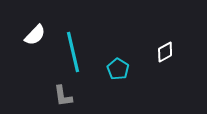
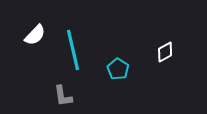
cyan line: moved 2 px up
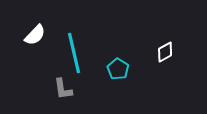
cyan line: moved 1 px right, 3 px down
gray L-shape: moved 7 px up
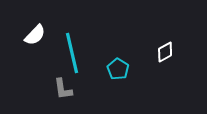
cyan line: moved 2 px left
